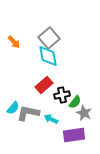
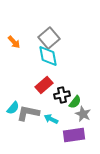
gray star: moved 1 px left, 1 px down
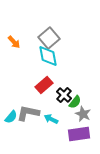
black cross: moved 2 px right; rotated 35 degrees counterclockwise
cyan semicircle: moved 2 px left, 9 px down
purple rectangle: moved 5 px right, 1 px up
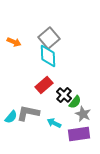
orange arrow: rotated 24 degrees counterclockwise
cyan diamond: rotated 10 degrees clockwise
cyan arrow: moved 3 px right, 4 px down
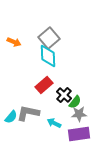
gray star: moved 4 px left; rotated 28 degrees counterclockwise
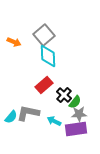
gray square: moved 5 px left, 3 px up
cyan arrow: moved 2 px up
purple rectangle: moved 3 px left, 5 px up
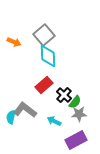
gray L-shape: moved 3 px left, 3 px up; rotated 25 degrees clockwise
cyan semicircle: rotated 152 degrees clockwise
purple rectangle: moved 11 px down; rotated 20 degrees counterclockwise
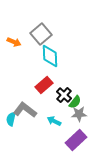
gray square: moved 3 px left, 1 px up
cyan diamond: moved 2 px right
cyan semicircle: moved 2 px down
purple rectangle: rotated 15 degrees counterclockwise
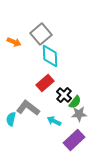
red rectangle: moved 1 px right, 2 px up
gray L-shape: moved 3 px right, 2 px up
purple rectangle: moved 2 px left
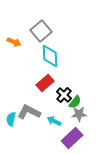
gray square: moved 3 px up
gray L-shape: moved 1 px right, 4 px down; rotated 10 degrees counterclockwise
purple rectangle: moved 2 px left, 2 px up
